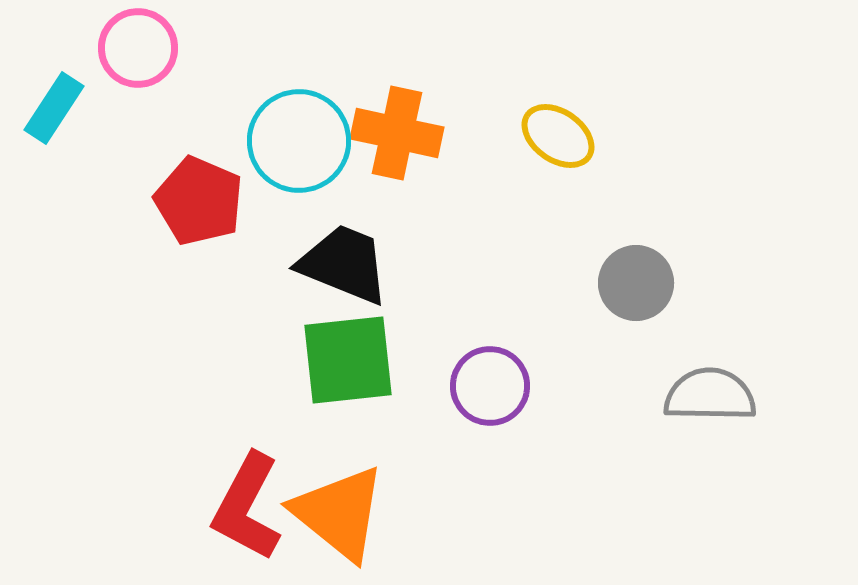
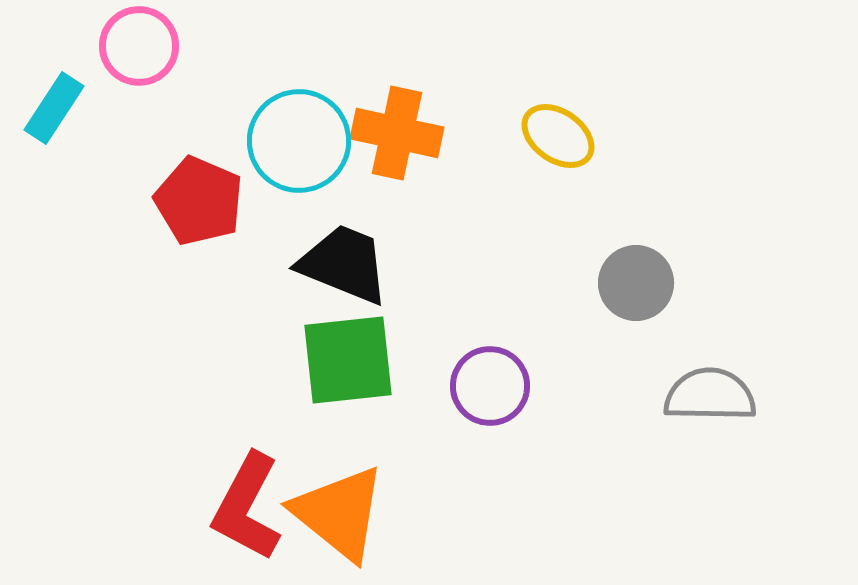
pink circle: moved 1 px right, 2 px up
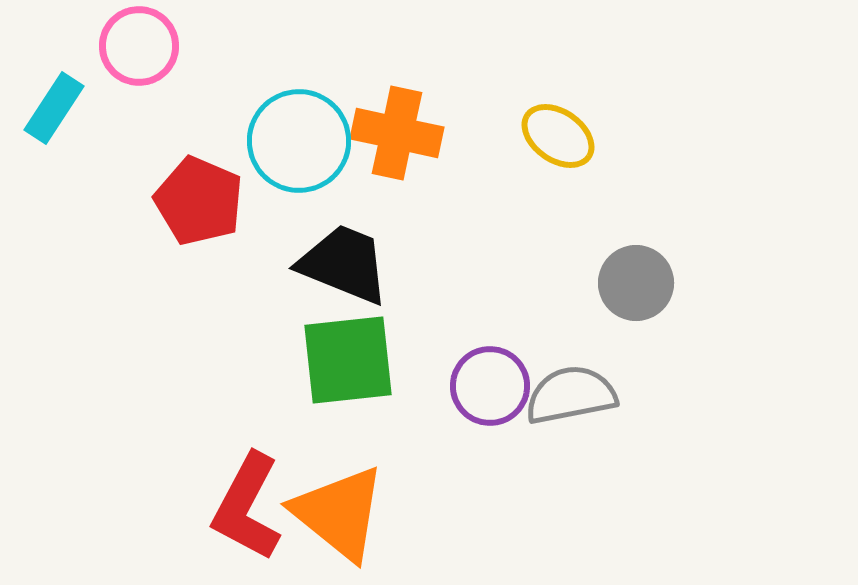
gray semicircle: moved 139 px left; rotated 12 degrees counterclockwise
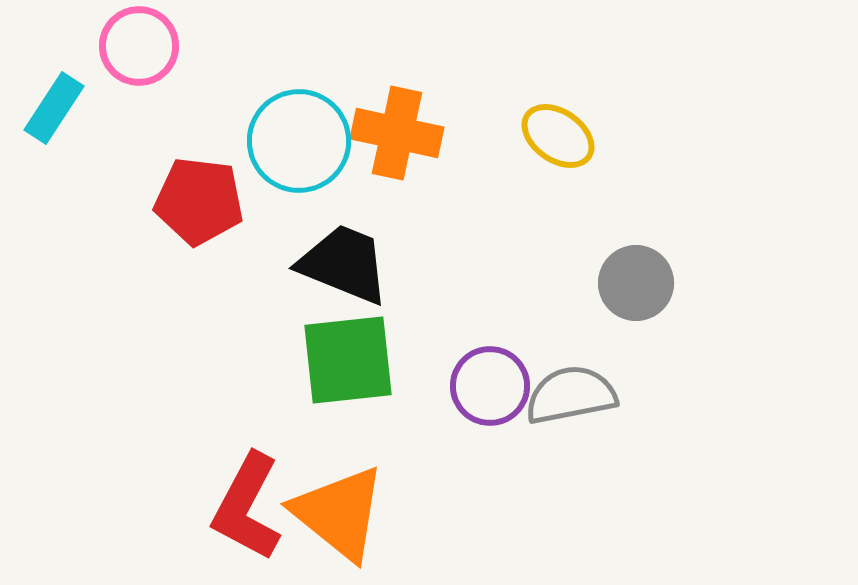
red pentagon: rotated 16 degrees counterclockwise
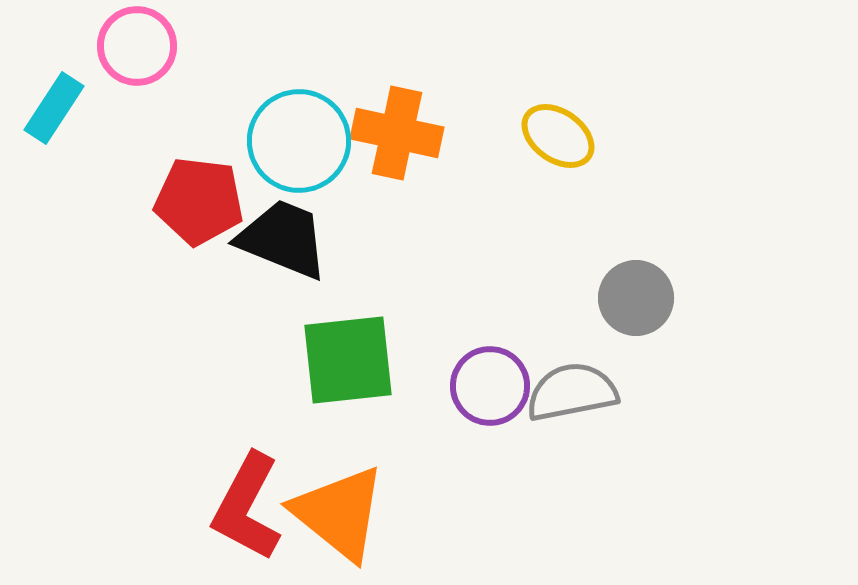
pink circle: moved 2 px left
black trapezoid: moved 61 px left, 25 px up
gray circle: moved 15 px down
gray semicircle: moved 1 px right, 3 px up
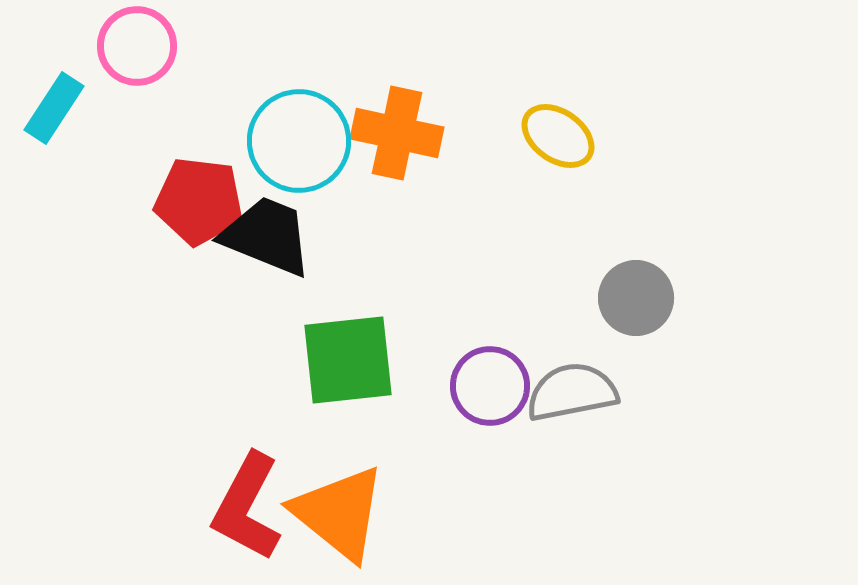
black trapezoid: moved 16 px left, 3 px up
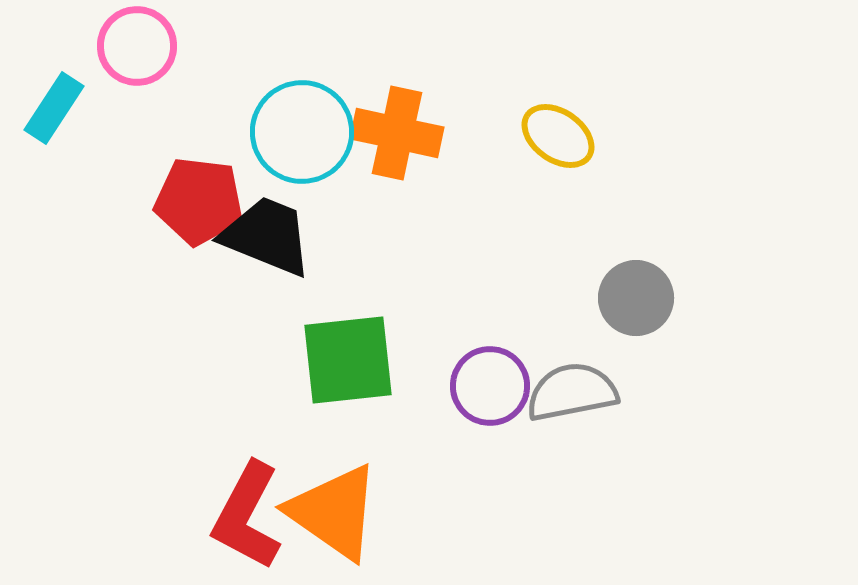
cyan circle: moved 3 px right, 9 px up
red L-shape: moved 9 px down
orange triangle: moved 5 px left, 1 px up; rotated 4 degrees counterclockwise
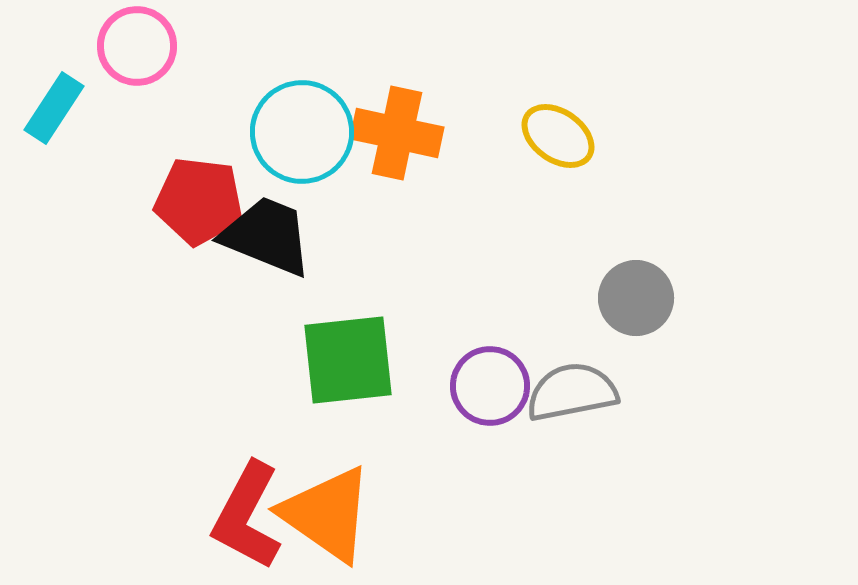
orange triangle: moved 7 px left, 2 px down
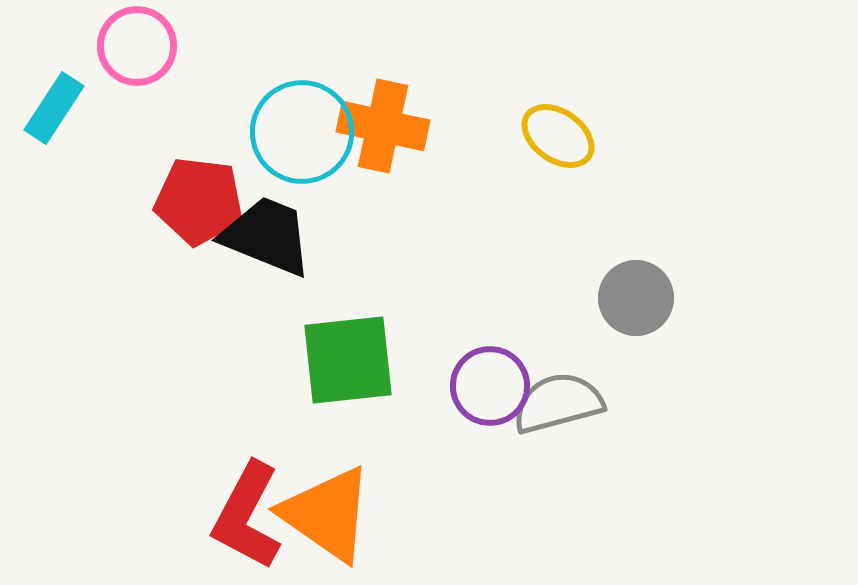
orange cross: moved 14 px left, 7 px up
gray semicircle: moved 14 px left, 11 px down; rotated 4 degrees counterclockwise
